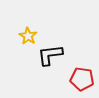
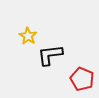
red pentagon: rotated 15 degrees clockwise
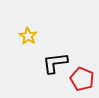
black L-shape: moved 5 px right, 8 px down
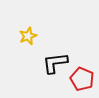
yellow star: rotated 18 degrees clockwise
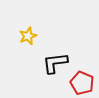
red pentagon: moved 4 px down
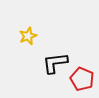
red pentagon: moved 4 px up
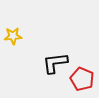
yellow star: moved 15 px left; rotated 18 degrees clockwise
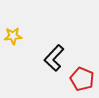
black L-shape: moved 1 px left, 5 px up; rotated 40 degrees counterclockwise
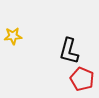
black L-shape: moved 15 px right, 7 px up; rotated 28 degrees counterclockwise
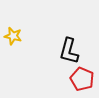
yellow star: rotated 18 degrees clockwise
